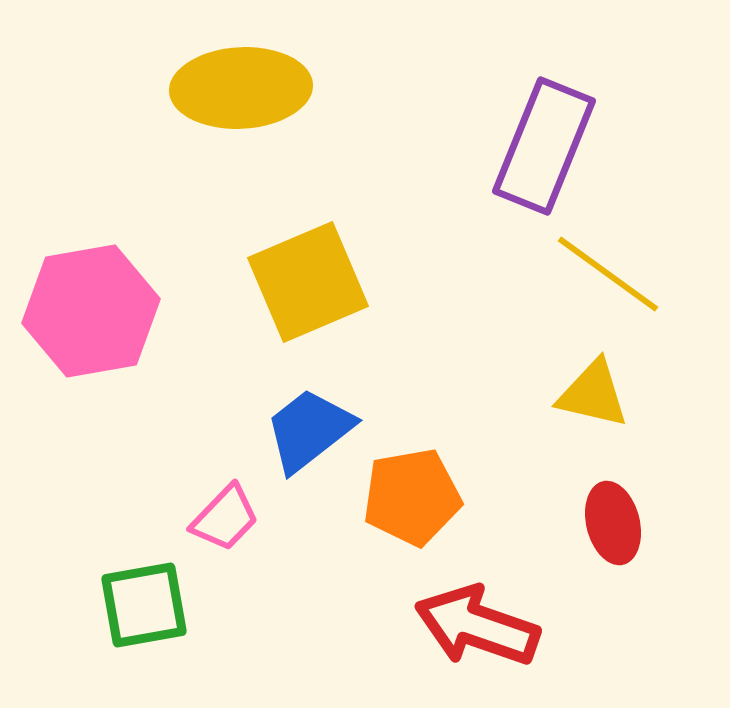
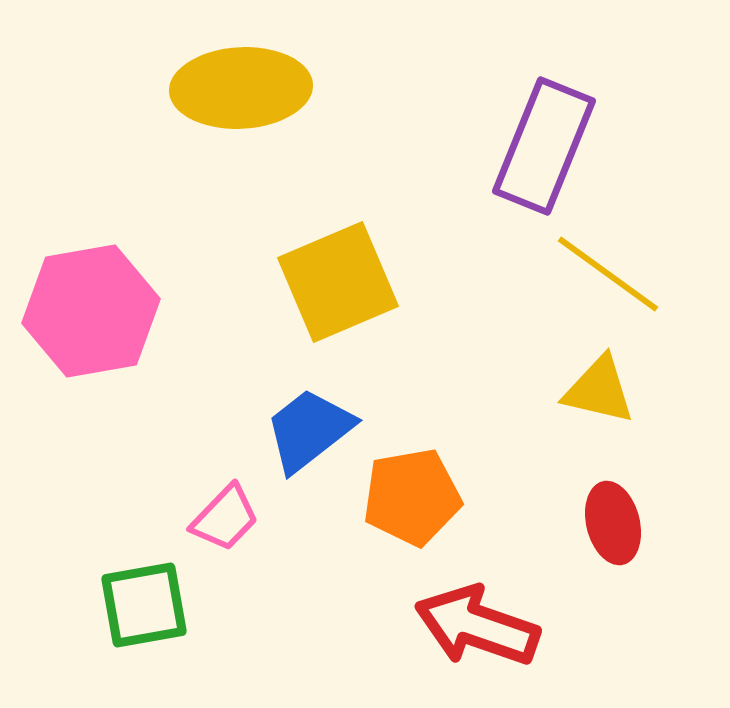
yellow square: moved 30 px right
yellow triangle: moved 6 px right, 4 px up
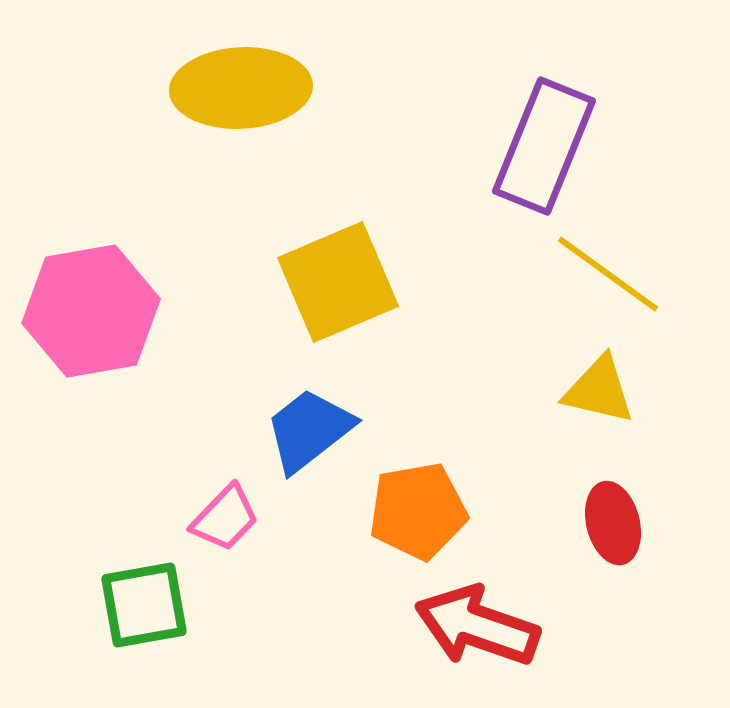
orange pentagon: moved 6 px right, 14 px down
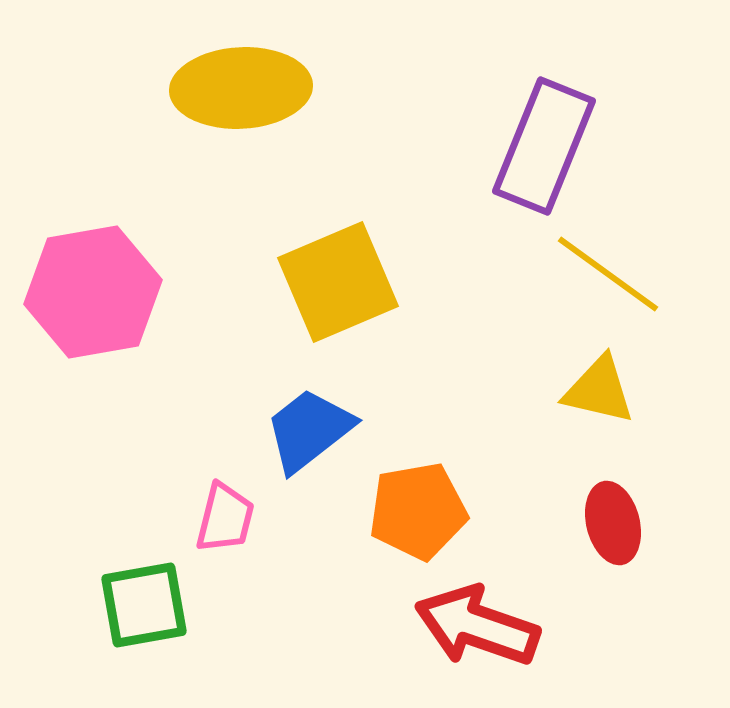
pink hexagon: moved 2 px right, 19 px up
pink trapezoid: rotated 30 degrees counterclockwise
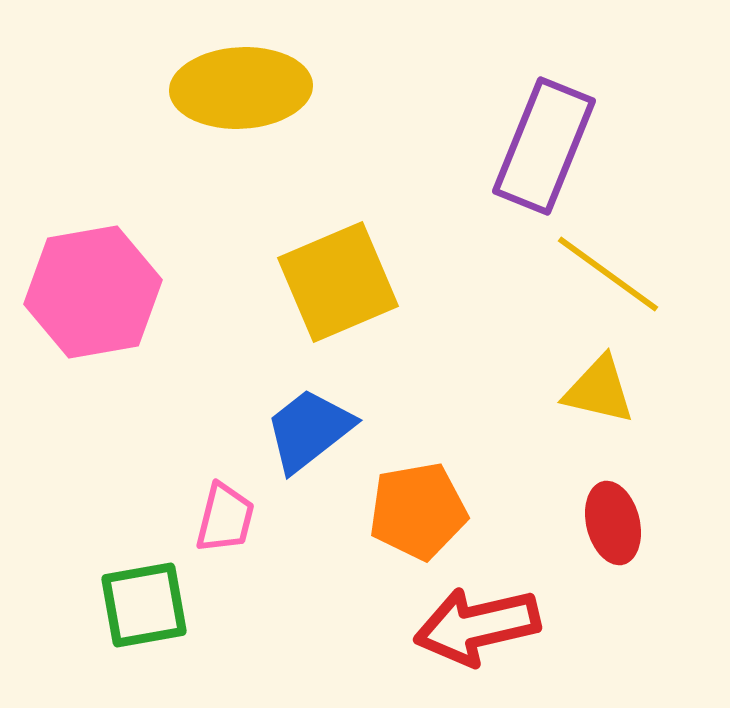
red arrow: rotated 32 degrees counterclockwise
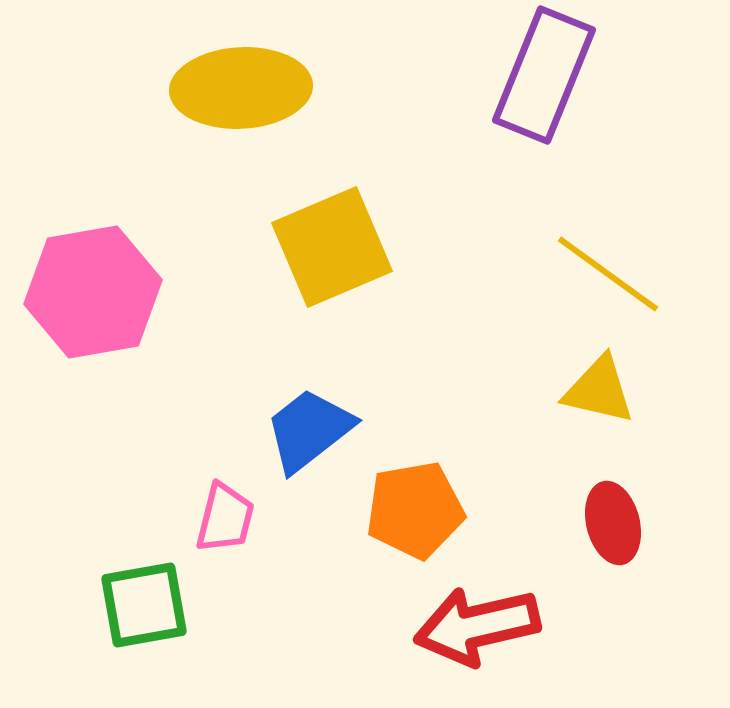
purple rectangle: moved 71 px up
yellow square: moved 6 px left, 35 px up
orange pentagon: moved 3 px left, 1 px up
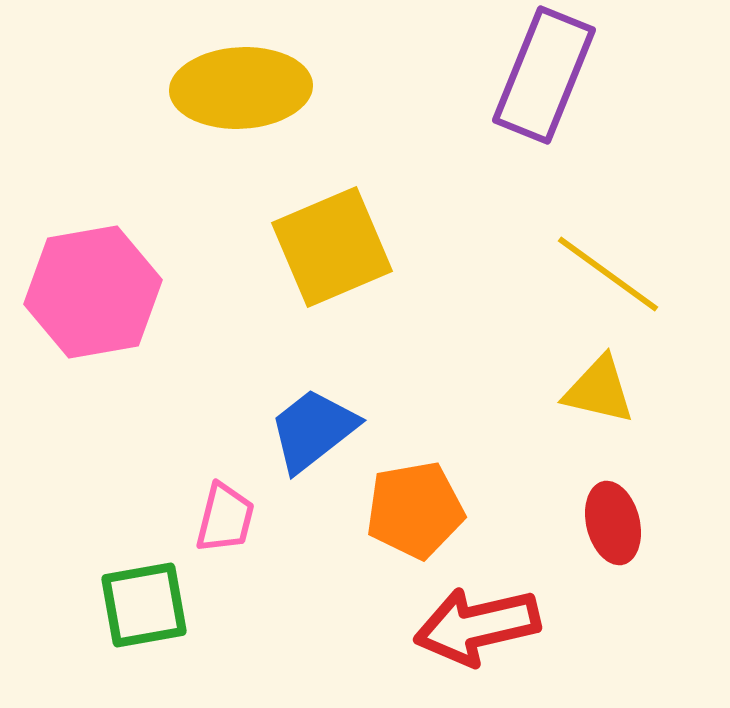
blue trapezoid: moved 4 px right
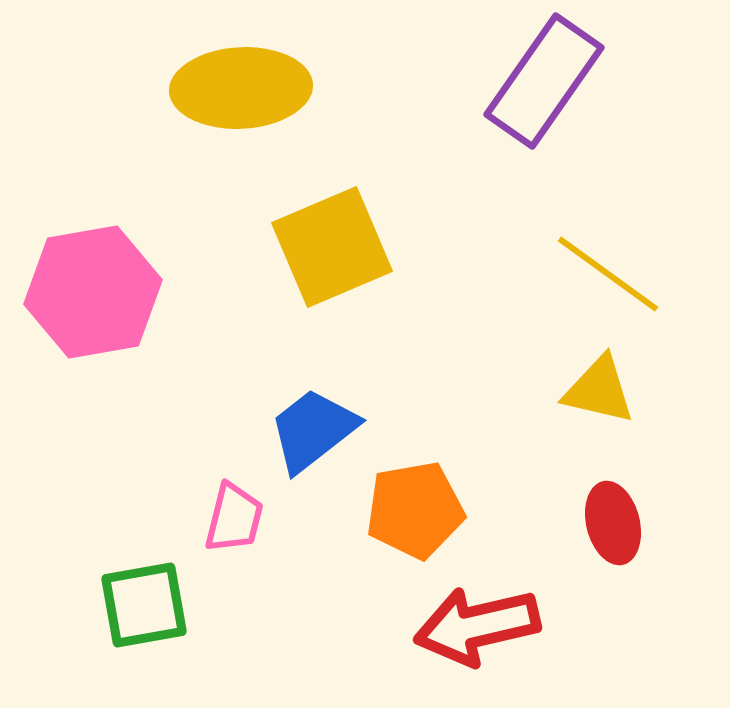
purple rectangle: moved 6 px down; rotated 13 degrees clockwise
pink trapezoid: moved 9 px right
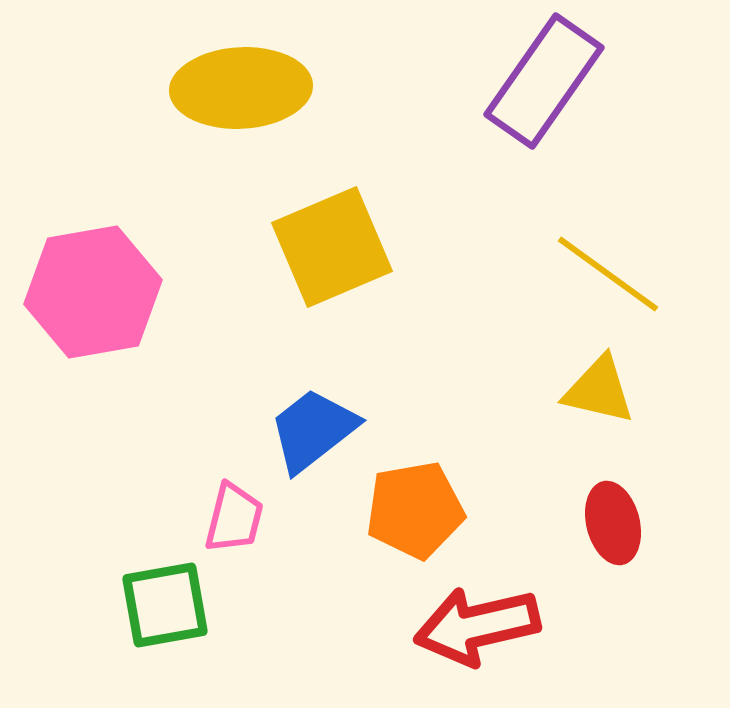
green square: moved 21 px right
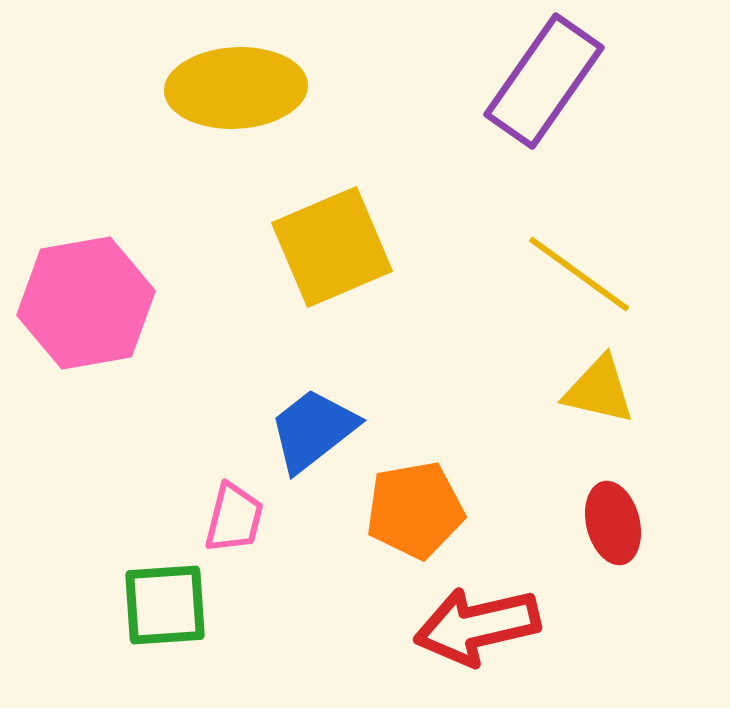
yellow ellipse: moved 5 px left
yellow line: moved 29 px left
pink hexagon: moved 7 px left, 11 px down
green square: rotated 6 degrees clockwise
